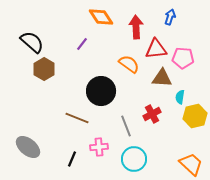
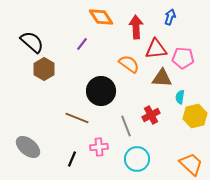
red cross: moved 1 px left, 1 px down
cyan circle: moved 3 px right
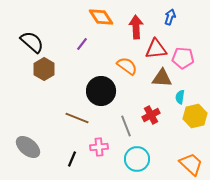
orange semicircle: moved 2 px left, 2 px down
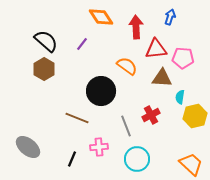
black semicircle: moved 14 px right, 1 px up
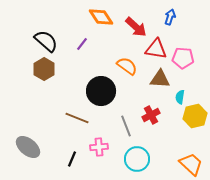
red arrow: rotated 135 degrees clockwise
red triangle: rotated 15 degrees clockwise
brown triangle: moved 2 px left, 1 px down
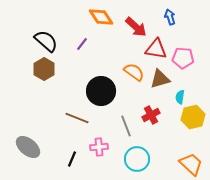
blue arrow: rotated 35 degrees counterclockwise
orange semicircle: moved 7 px right, 6 px down
brown triangle: rotated 20 degrees counterclockwise
yellow hexagon: moved 2 px left, 1 px down
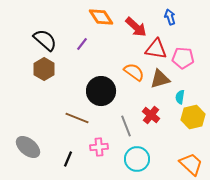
black semicircle: moved 1 px left, 1 px up
red cross: rotated 24 degrees counterclockwise
black line: moved 4 px left
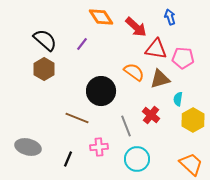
cyan semicircle: moved 2 px left, 2 px down
yellow hexagon: moved 3 px down; rotated 15 degrees counterclockwise
gray ellipse: rotated 25 degrees counterclockwise
